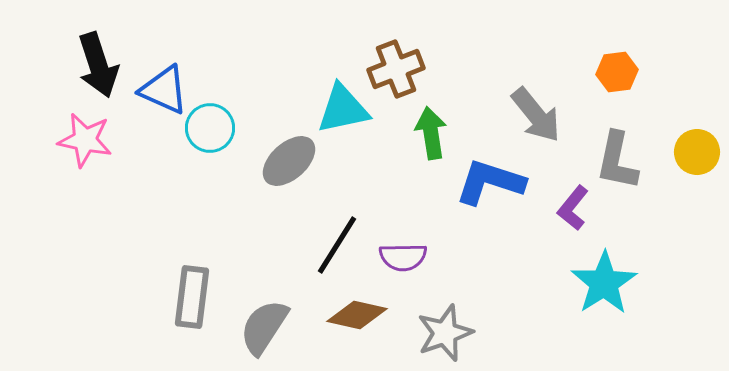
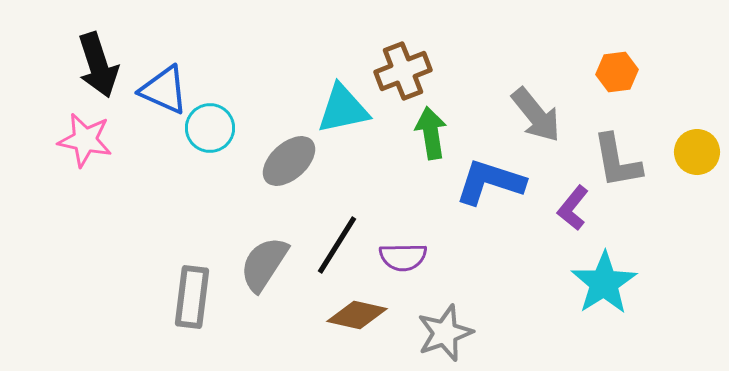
brown cross: moved 7 px right, 2 px down
gray L-shape: rotated 22 degrees counterclockwise
gray semicircle: moved 63 px up
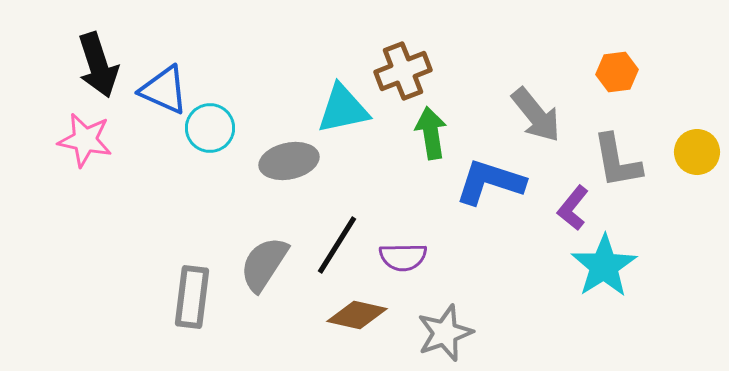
gray ellipse: rotated 30 degrees clockwise
cyan star: moved 17 px up
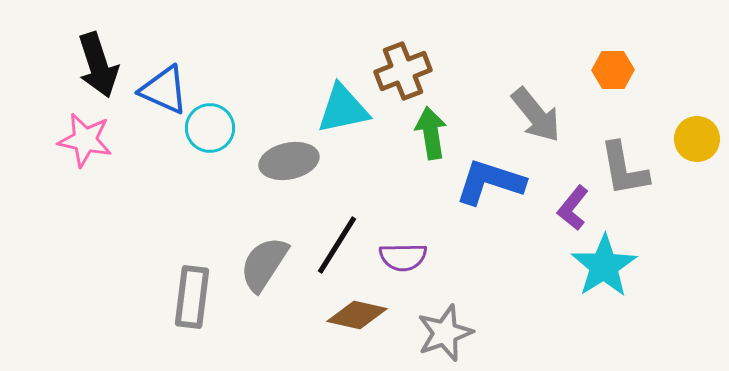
orange hexagon: moved 4 px left, 2 px up; rotated 6 degrees clockwise
yellow circle: moved 13 px up
gray L-shape: moved 7 px right, 8 px down
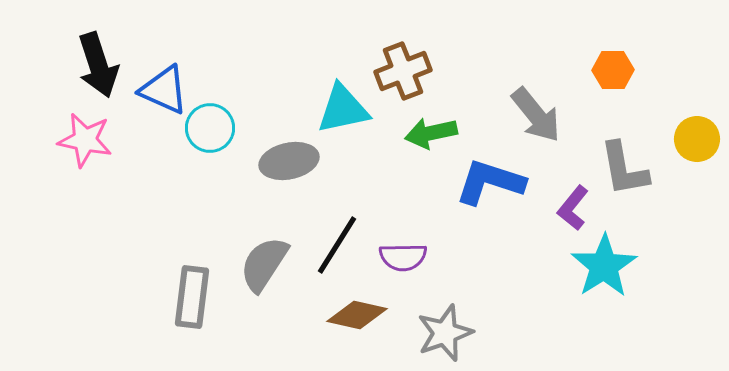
green arrow: rotated 93 degrees counterclockwise
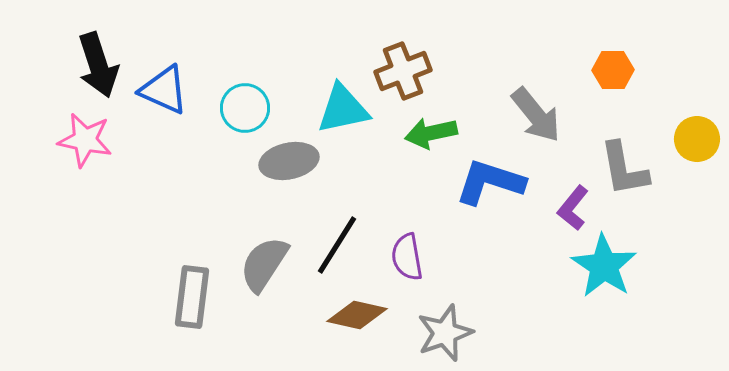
cyan circle: moved 35 px right, 20 px up
purple semicircle: moved 4 px right; rotated 81 degrees clockwise
cyan star: rotated 6 degrees counterclockwise
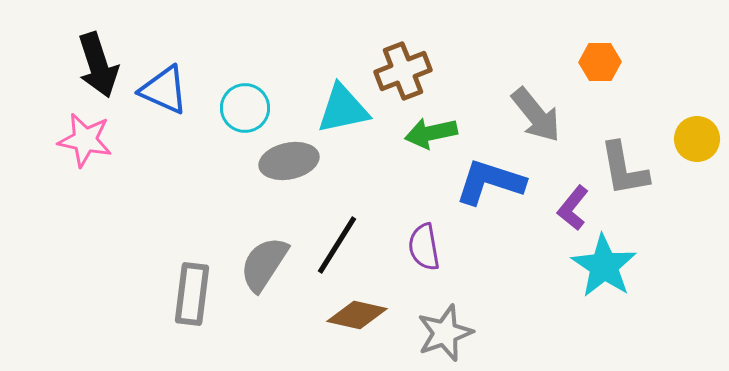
orange hexagon: moved 13 px left, 8 px up
purple semicircle: moved 17 px right, 10 px up
gray rectangle: moved 3 px up
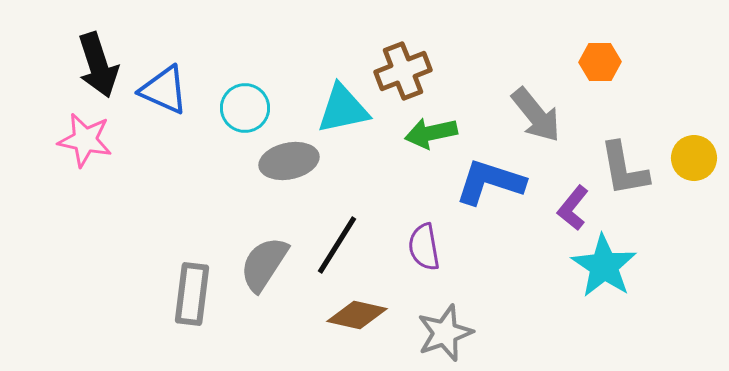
yellow circle: moved 3 px left, 19 px down
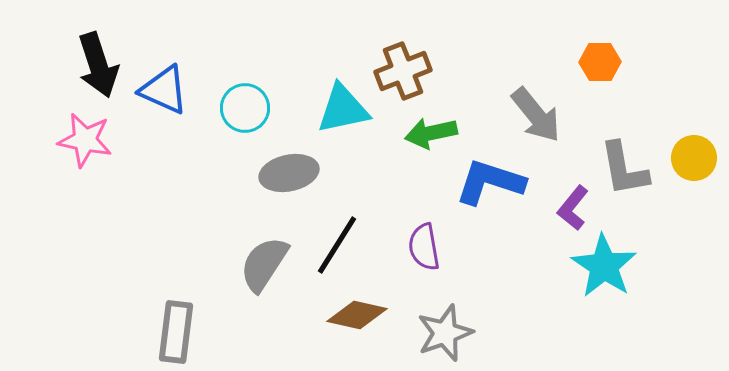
gray ellipse: moved 12 px down
gray rectangle: moved 16 px left, 38 px down
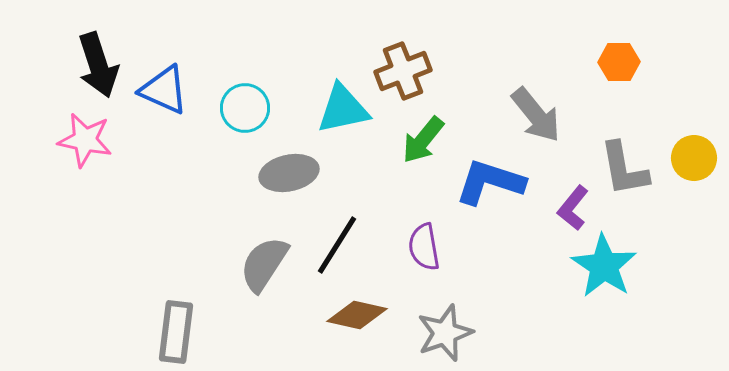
orange hexagon: moved 19 px right
green arrow: moved 8 px left, 7 px down; rotated 39 degrees counterclockwise
